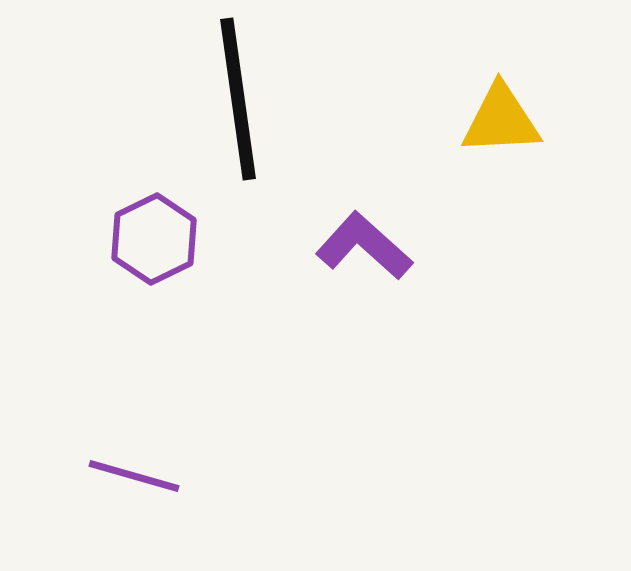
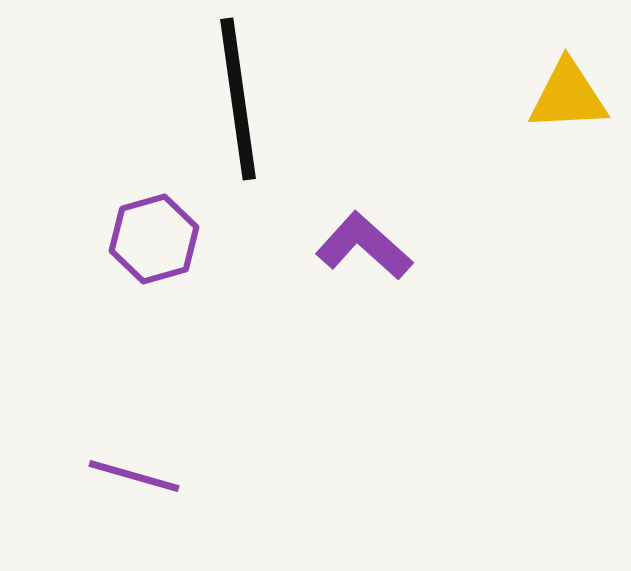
yellow triangle: moved 67 px right, 24 px up
purple hexagon: rotated 10 degrees clockwise
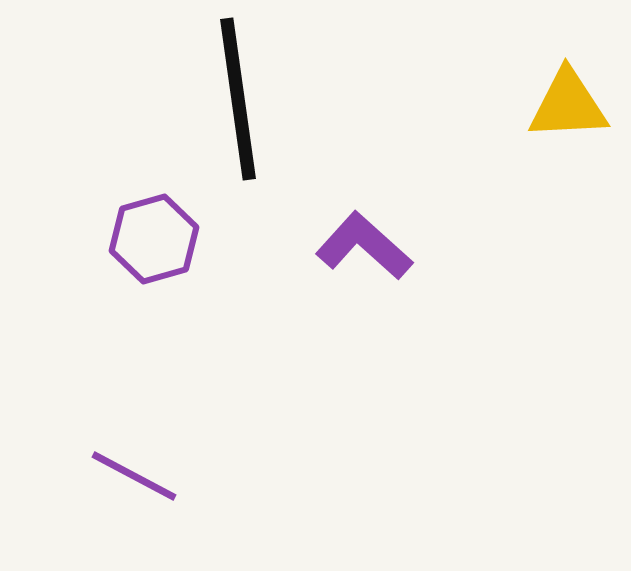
yellow triangle: moved 9 px down
purple line: rotated 12 degrees clockwise
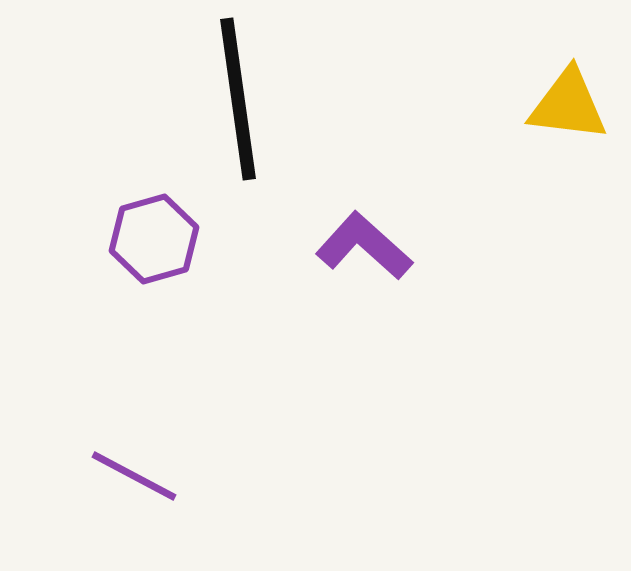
yellow triangle: rotated 10 degrees clockwise
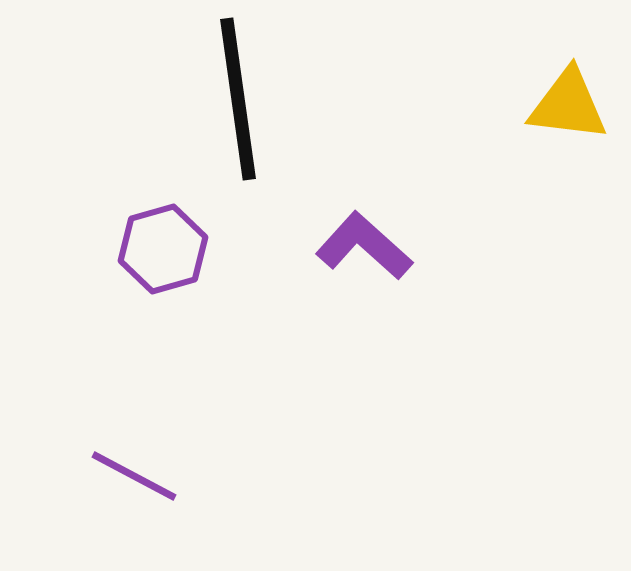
purple hexagon: moved 9 px right, 10 px down
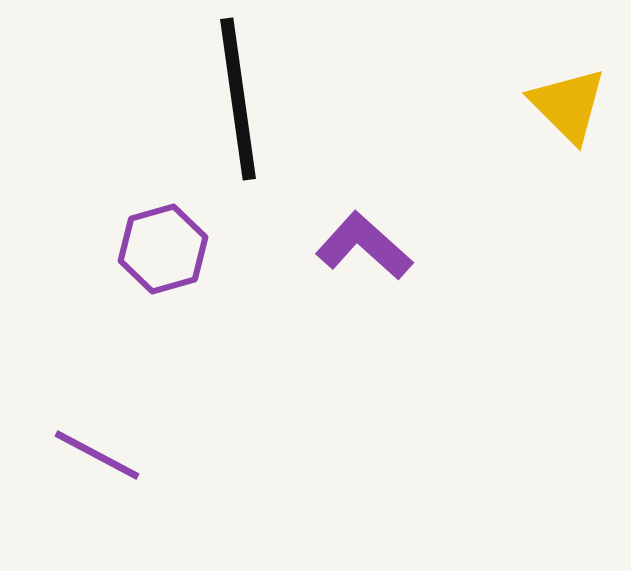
yellow triangle: rotated 38 degrees clockwise
purple line: moved 37 px left, 21 px up
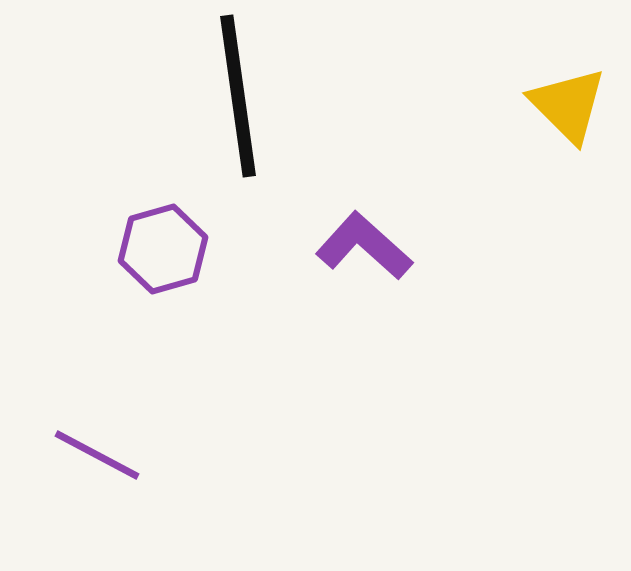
black line: moved 3 px up
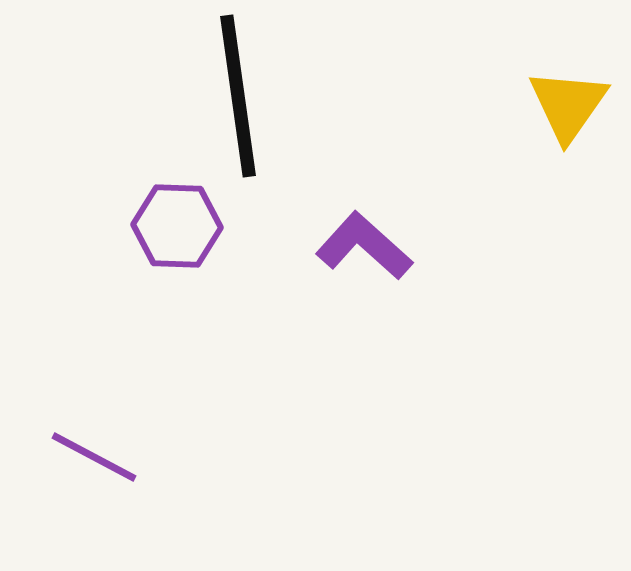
yellow triangle: rotated 20 degrees clockwise
purple hexagon: moved 14 px right, 23 px up; rotated 18 degrees clockwise
purple line: moved 3 px left, 2 px down
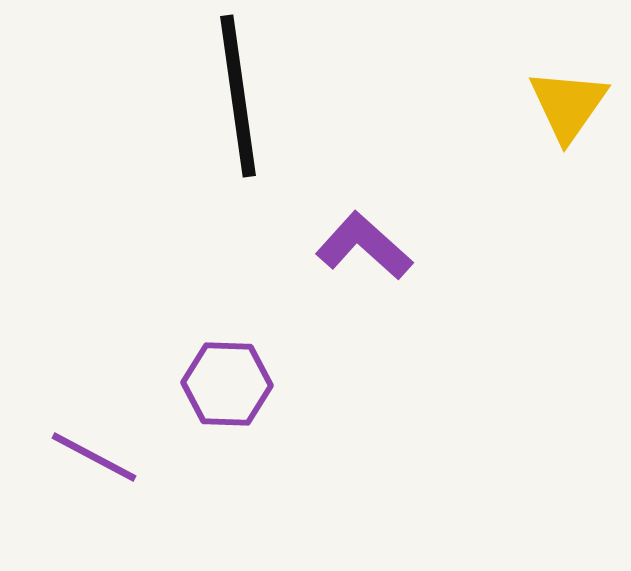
purple hexagon: moved 50 px right, 158 px down
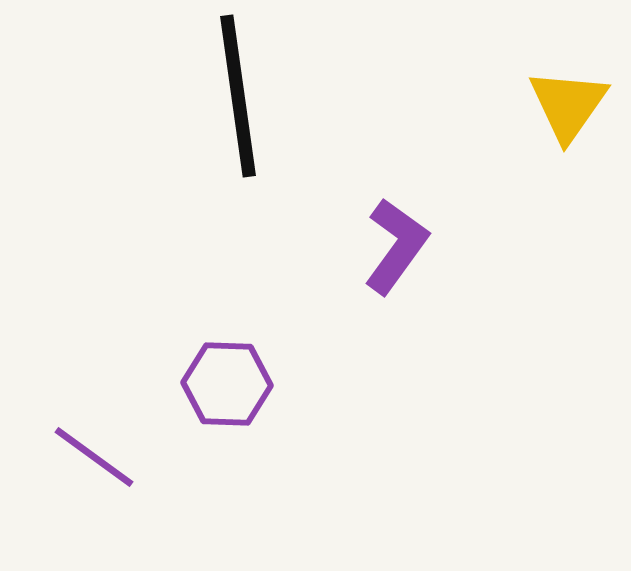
purple L-shape: moved 32 px right; rotated 84 degrees clockwise
purple line: rotated 8 degrees clockwise
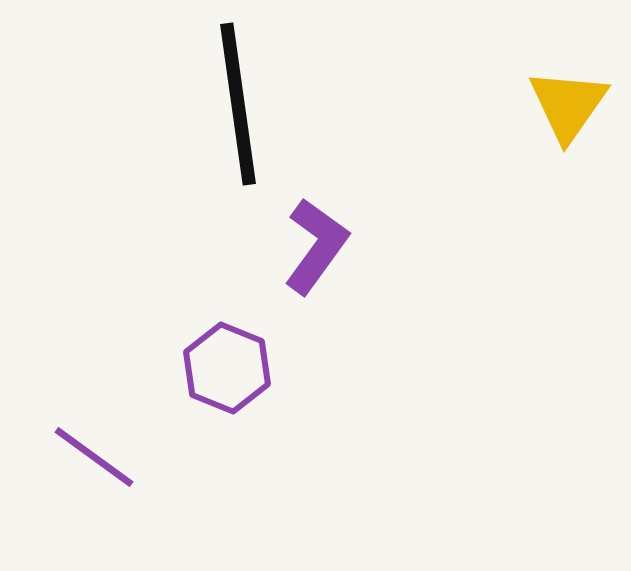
black line: moved 8 px down
purple L-shape: moved 80 px left
purple hexagon: moved 16 px up; rotated 20 degrees clockwise
